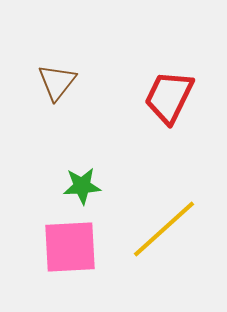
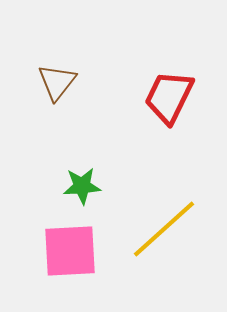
pink square: moved 4 px down
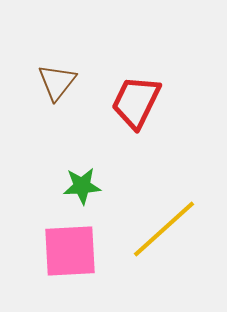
red trapezoid: moved 33 px left, 5 px down
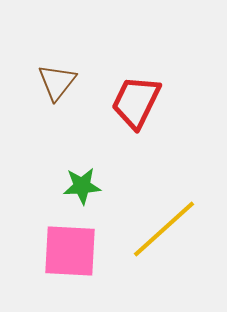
pink square: rotated 6 degrees clockwise
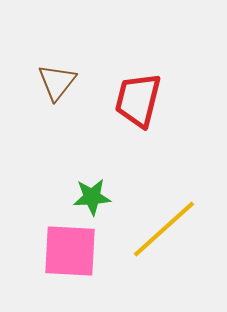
red trapezoid: moved 2 px right, 2 px up; rotated 12 degrees counterclockwise
green star: moved 10 px right, 11 px down
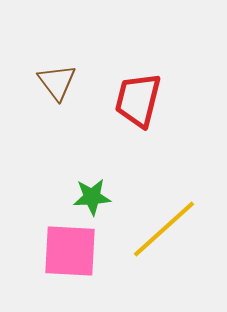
brown triangle: rotated 15 degrees counterclockwise
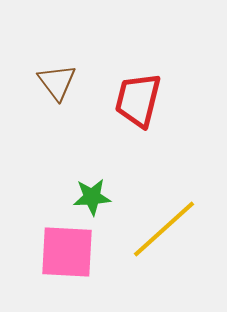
pink square: moved 3 px left, 1 px down
